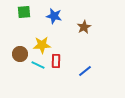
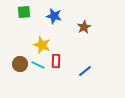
yellow star: rotated 24 degrees clockwise
brown circle: moved 10 px down
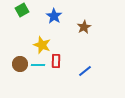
green square: moved 2 px left, 2 px up; rotated 24 degrees counterclockwise
blue star: rotated 21 degrees clockwise
cyan line: rotated 24 degrees counterclockwise
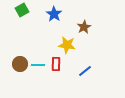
blue star: moved 2 px up
yellow star: moved 25 px right; rotated 12 degrees counterclockwise
red rectangle: moved 3 px down
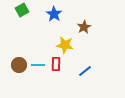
yellow star: moved 2 px left
brown circle: moved 1 px left, 1 px down
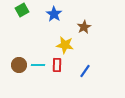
red rectangle: moved 1 px right, 1 px down
blue line: rotated 16 degrees counterclockwise
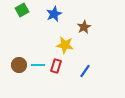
blue star: rotated 14 degrees clockwise
red rectangle: moved 1 px left, 1 px down; rotated 16 degrees clockwise
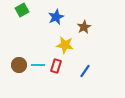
blue star: moved 2 px right, 3 px down
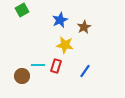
blue star: moved 4 px right, 3 px down
brown circle: moved 3 px right, 11 px down
